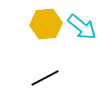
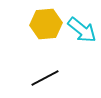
cyan arrow: moved 3 px down
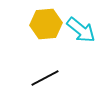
cyan arrow: moved 1 px left
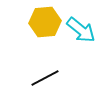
yellow hexagon: moved 1 px left, 2 px up
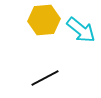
yellow hexagon: moved 1 px left, 2 px up
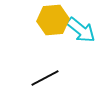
yellow hexagon: moved 9 px right
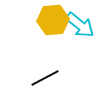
cyan arrow: moved 1 px left, 5 px up
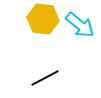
yellow hexagon: moved 10 px left, 1 px up; rotated 12 degrees clockwise
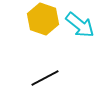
yellow hexagon: rotated 12 degrees clockwise
